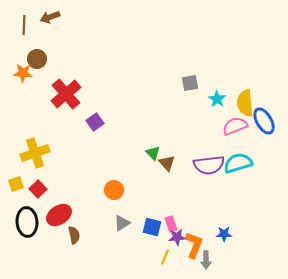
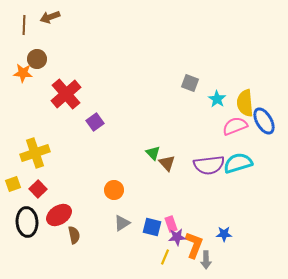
gray square: rotated 30 degrees clockwise
yellow square: moved 3 px left
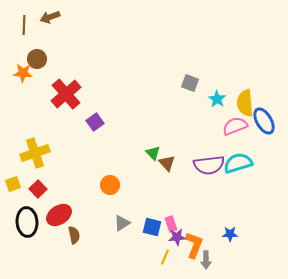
orange circle: moved 4 px left, 5 px up
blue star: moved 6 px right
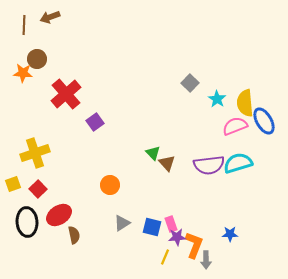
gray square: rotated 24 degrees clockwise
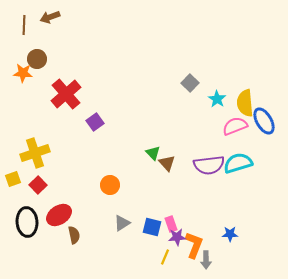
yellow square: moved 5 px up
red square: moved 4 px up
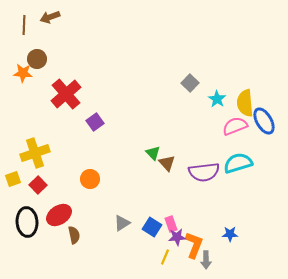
purple semicircle: moved 5 px left, 7 px down
orange circle: moved 20 px left, 6 px up
blue square: rotated 18 degrees clockwise
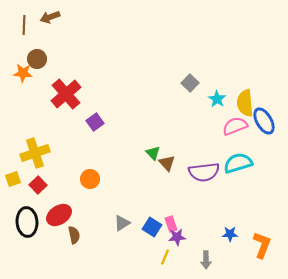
orange L-shape: moved 68 px right
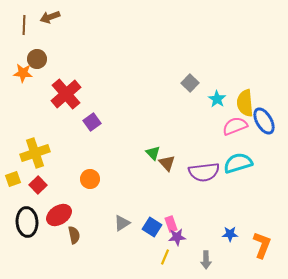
purple square: moved 3 px left
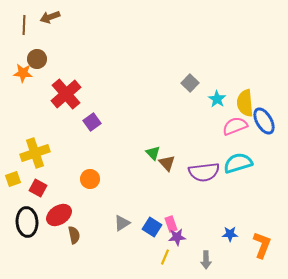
red square: moved 3 px down; rotated 18 degrees counterclockwise
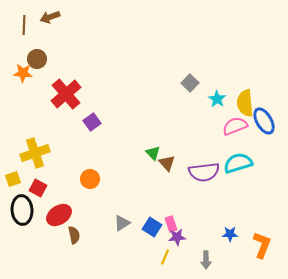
black ellipse: moved 5 px left, 12 px up
